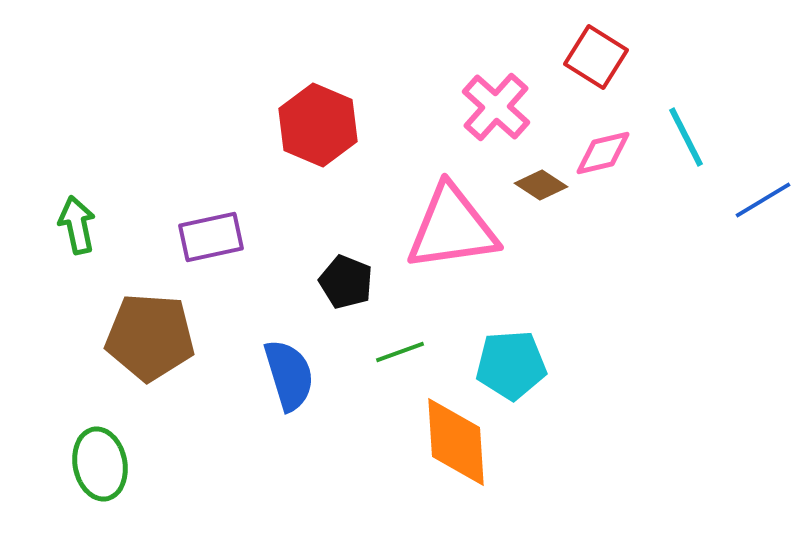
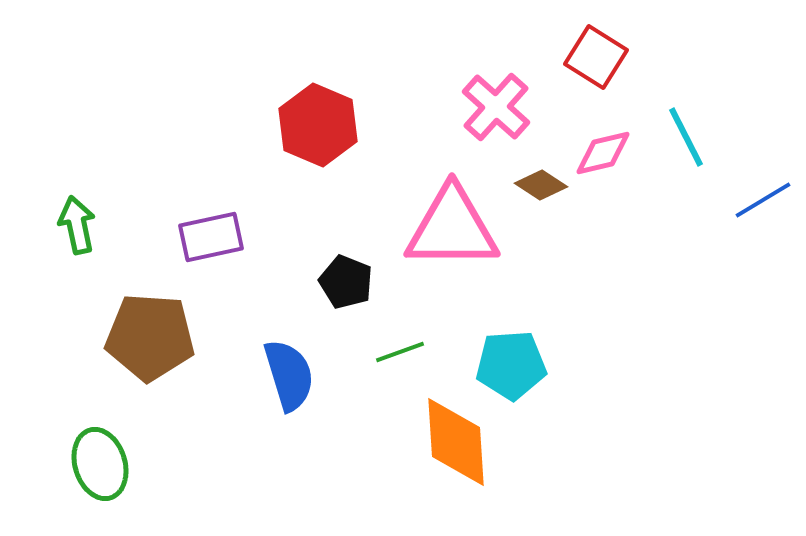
pink triangle: rotated 8 degrees clockwise
green ellipse: rotated 6 degrees counterclockwise
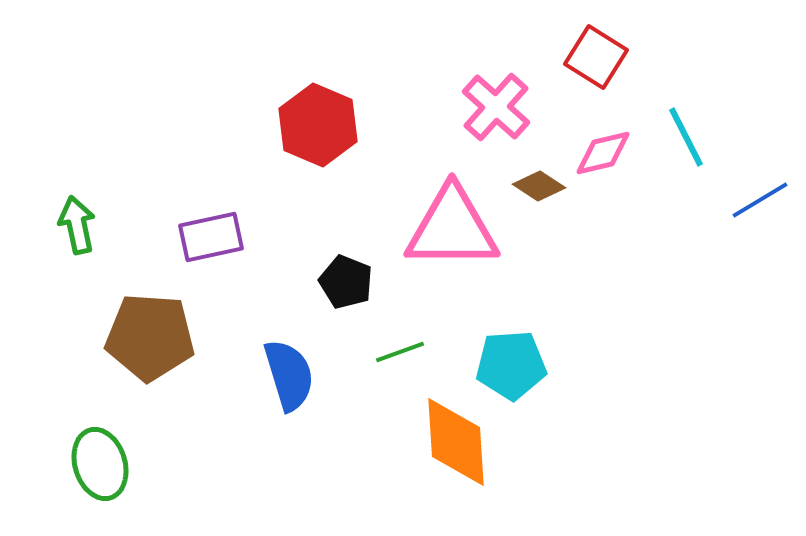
brown diamond: moved 2 px left, 1 px down
blue line: moved 3 px left
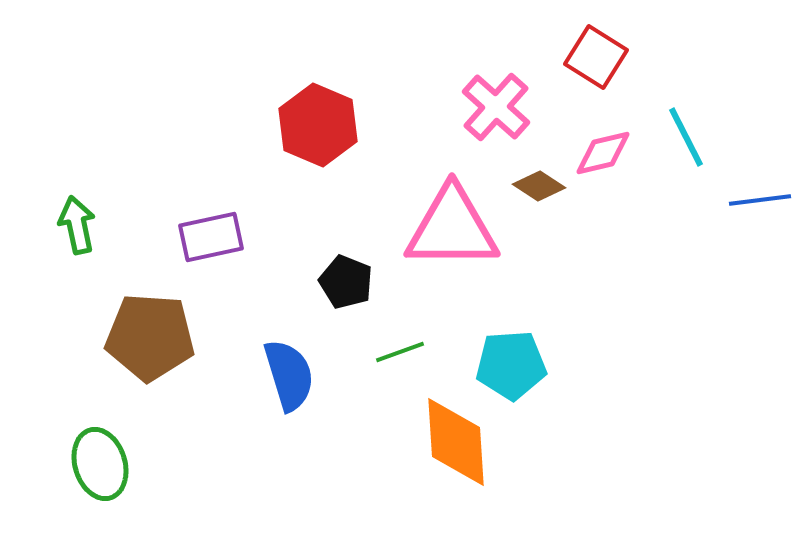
blue line: rotated 24 degrees clockwise
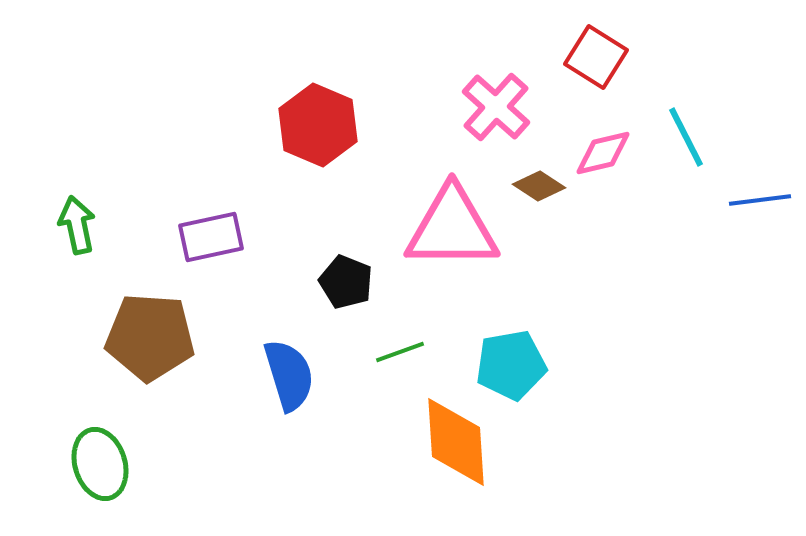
cyan pentagon: rotated 6 degrees counterclockwise
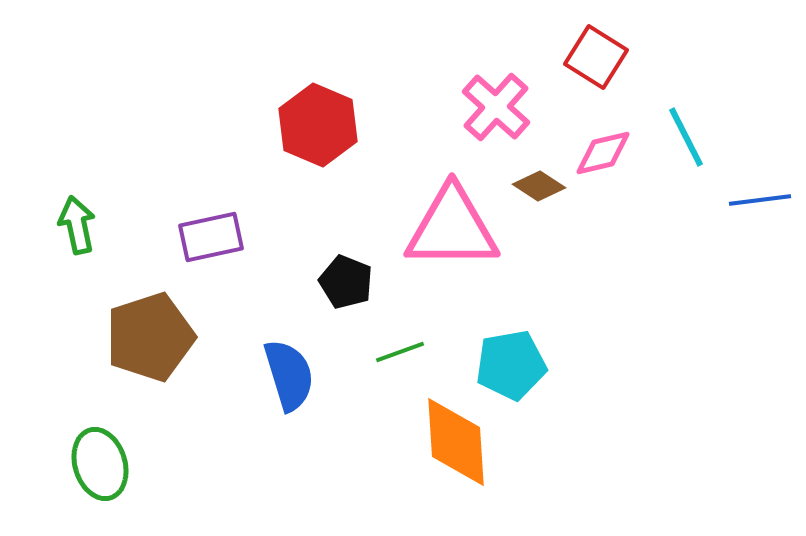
brown pentagon: rotated 22 degrees counterclockwise
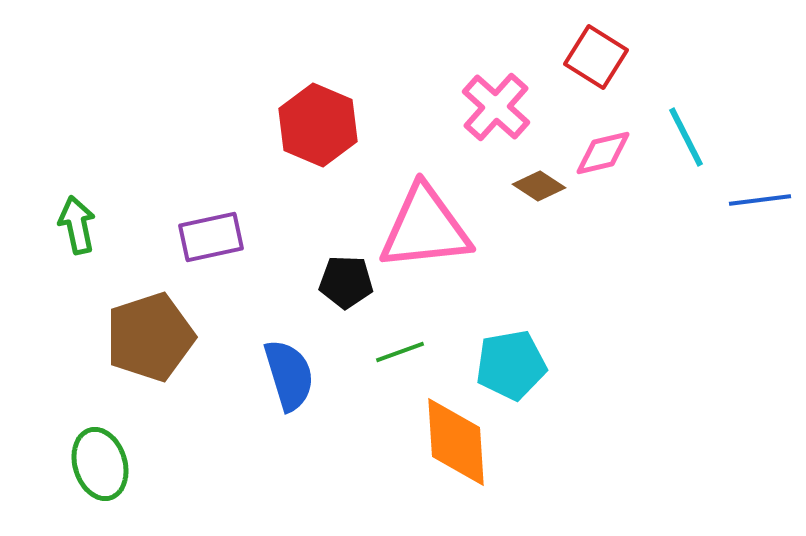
pink triangle: moved 27 px left; rotated 6 degrees counterclockwise
black pentagon: rotated 20 degrees counterclockwise
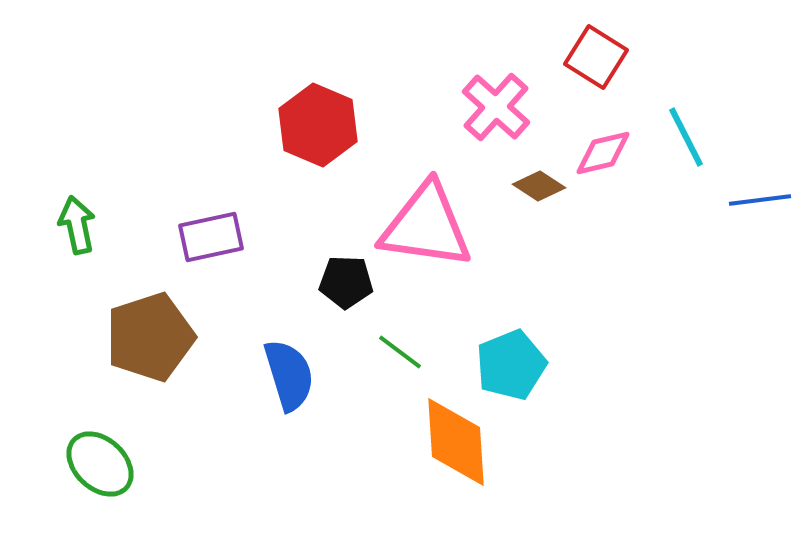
pink triangle: moved 1 px right, 2 px up; rotated 14 degrees clockwise
green line: rotated 57 degrees clockwise
cyan pentagon: rotated 12 degrees counterclockwise
green ellipse: rotated 30 degrees counterclockwise
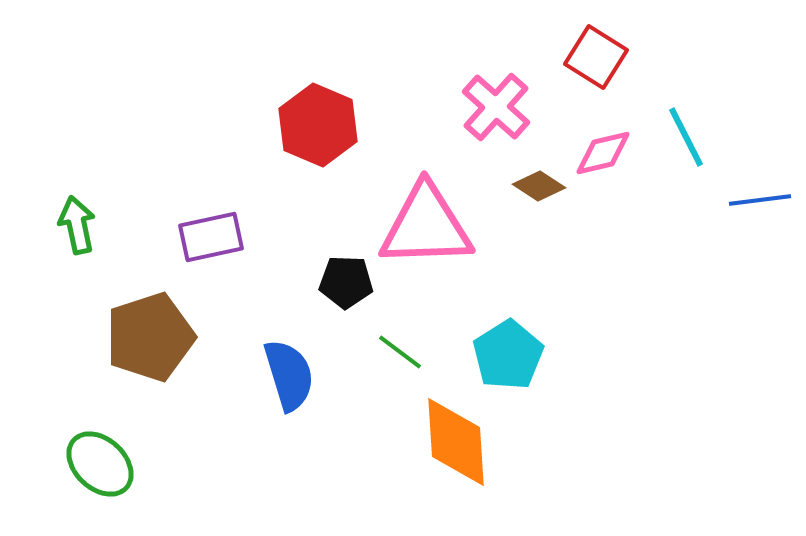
pink triangle: rotated 10 degrees counterclockwise
cyan pentagon: moved 3 px left, 10 px up; rotated 10 degrees counterclockwise
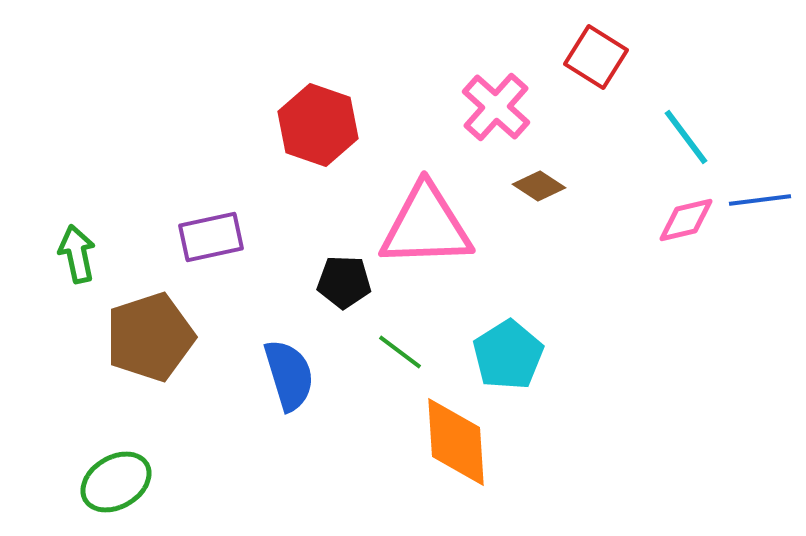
red hexagon: rotated 4 degrees counterclockwise
cyan line: rotated 10 degrees counterclockwise
pink diamond: moved 83 px right, 67 px down
green arrow: moved 29 px down
black pentagon: moved 2 px left
green ellipse: moved 16 px right, 18 px down; rotated 74 degrees counterclockwise
